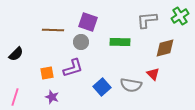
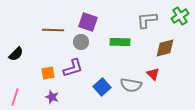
orange square: moved 1 px right
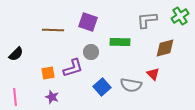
gray circle: moved 10 px right, 10 px down
pink line: rotated 24 degrees counterclockwise
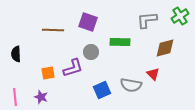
black semicircle: rotated 133 degrees clockwise
blue square: moved 3 px down; rotated 18 degrees clockwise
purple star: moved 11 px left
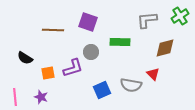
black semicircle: moved 9 px right, 4 px down; rotated 56 degrees counterclockwise
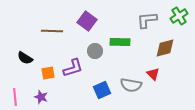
green cross: moved 1 px left
purple square: moved 1 px left, 1 px up; rotated 18 degrees clockwise
brown line: moved 1 px left, 1 px down
gray circle: moved 4 px right, 1 px up
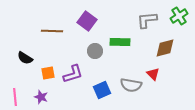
purple L-shape: moved 6 px down
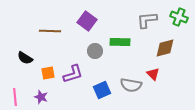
green cross: moved 1 px down; rotated 36 degrees counterclockwise
brown line: moved 2 px left
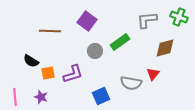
green rectangle: rotated 36 degrees counterclockwise
black semicircle: moved 6 px right, 3 px down
red triangle: rotated 24 degrees clockwise
gray semicircle: moved 2 px up
blue square: moved 1 px left, 6 px down
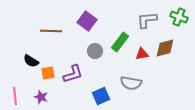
brown line: moved 1 px right
green rectangle: rotated 18 degrees counterclockwise
red triangle: moved 11 px left, 20 px up; rotated 40 degrees clockwise
pink line: moved 1 px up
